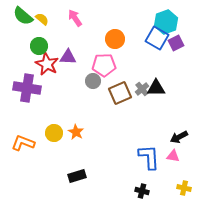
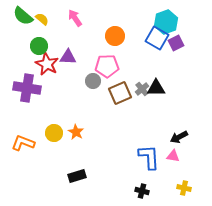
orange circle: moved 3 px up
pink pentagon: moved 3 px right, 1 px down
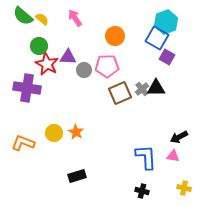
purple square: moved 9 px left, 14 px down; rotated 35 degrees counterclockwise
gray circle: moved 9 px left, 11 px up
blue L-shape: moved 3 px left
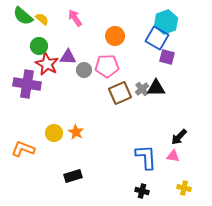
purple square: rotated 14 degrees counterclockwise
purple cross: moved 4 px up
black arrow: rotated 18 degrees counterclockwise
orange L-shape: moved 6 px down
black rectangle: moved 4 px left
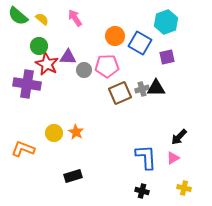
green semicircle: moved 5 px left
blue square: moved 17 px left, 5 px down
purple square: rotated 28 degrees counterclockwise
gray cross: rotated 24 degrees clockwise
pink triangle: moved 2 px down; rotated 40 degrees counterclockwise
